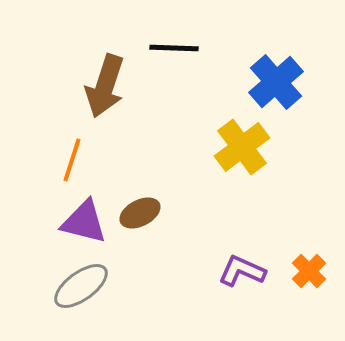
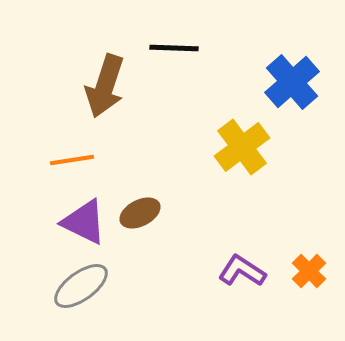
blue cross: moved 16 px right
orange line: rotated 63 degrees clockwise
purple triangle: rotated 12 degrees clockwise
purple L-shape: rotated 9 degrees clockwise
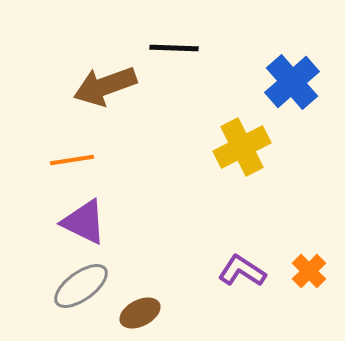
brown arrow: rotated 52 degrees clockwise
yellow cross: rotated 10 degrees clockwise
brown ellipse: moved 100 px down
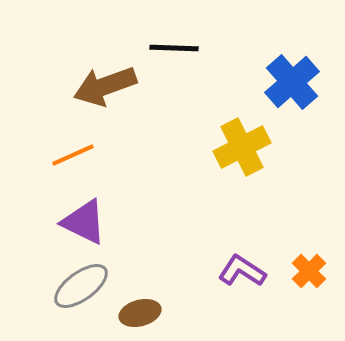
orange line: moved 1 px right, 5 px up; rotated 15 degrees counterclockwise
brown ellipse: rotated 12 degrees clockwise
